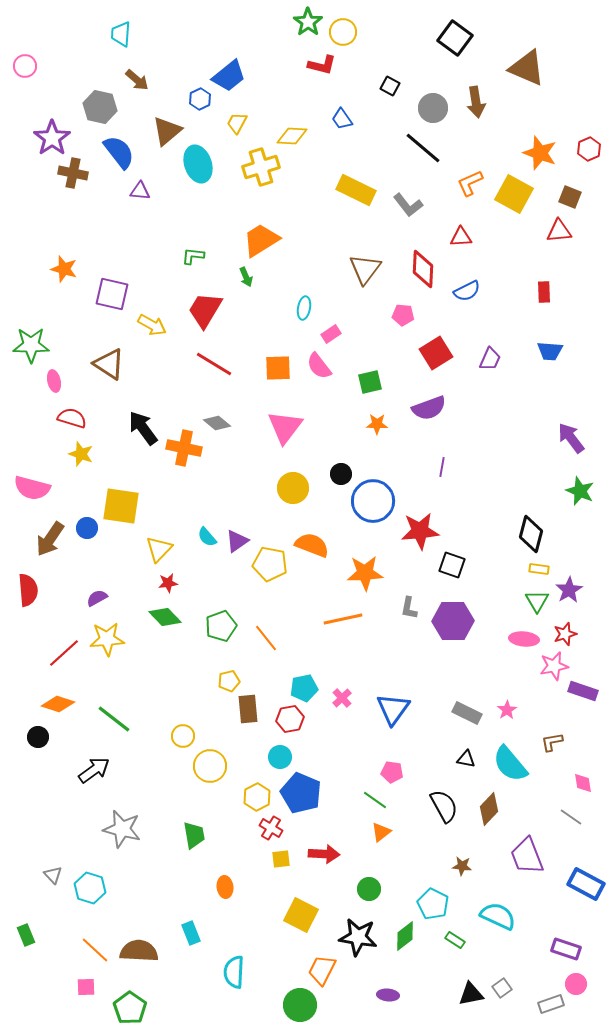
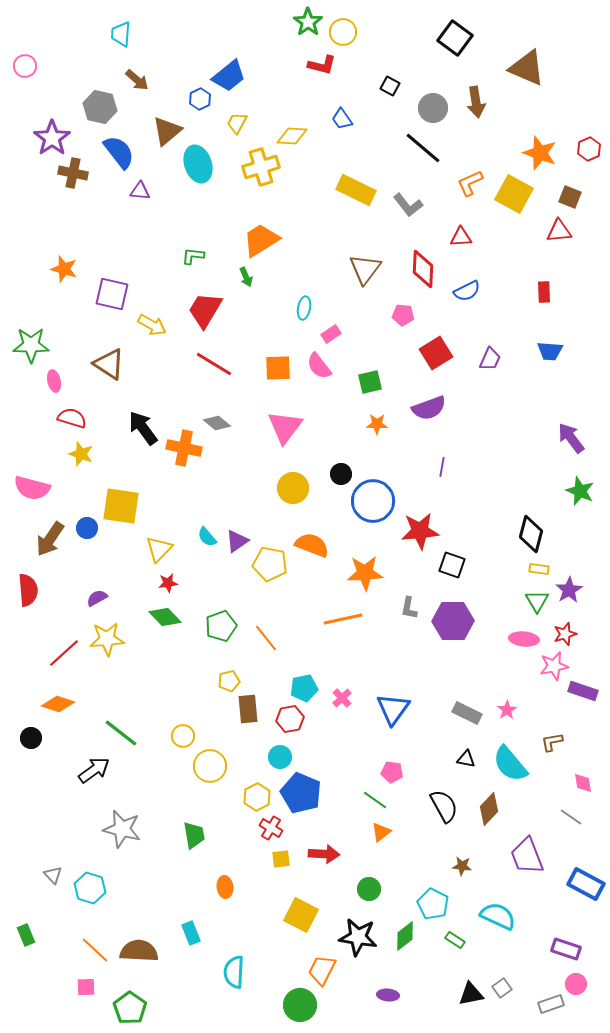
green line at (114, 719): moved 7 px right, 14 px down
black circle at (38, 737): moved 7 px left, 1 px down
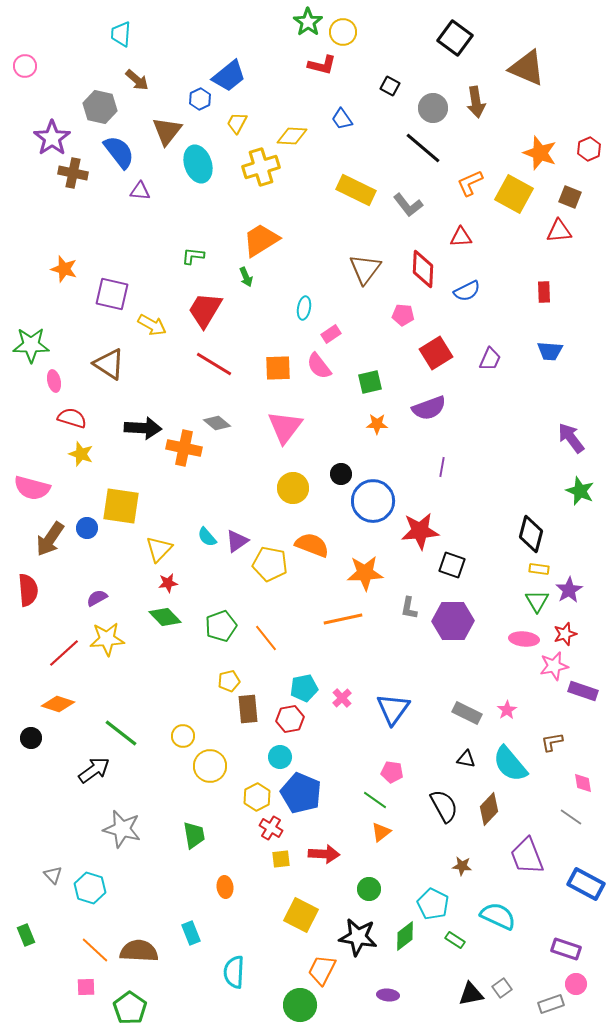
brown triangle at (167, 131): rotated 12 degrees counterclockwise
black arrow at (143, 428): rotated 129 degrees clockwise
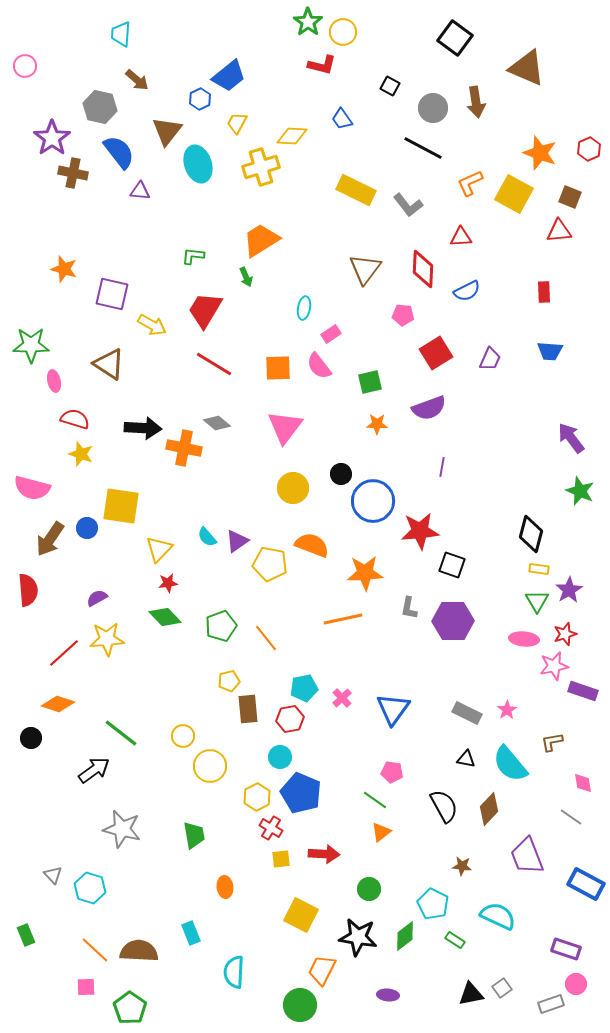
black line at (423, 148): rotated 12 degrees counterclockwise
red semicircle at (72, 418): moved 3 px right, 1 px down
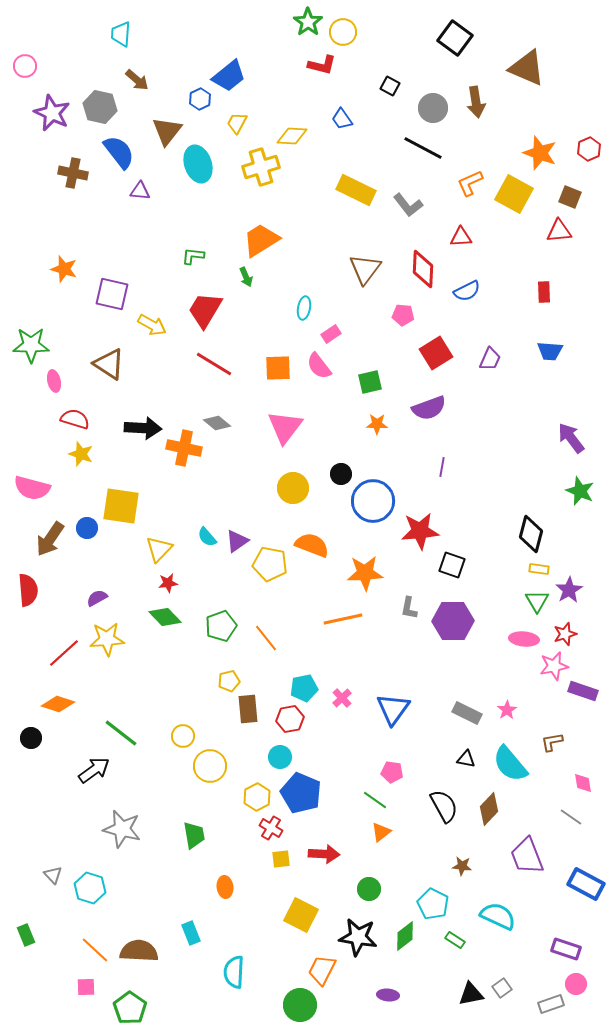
purple star at (52, 138): moved 25 px up; rotated 12 degrees counterclockwise
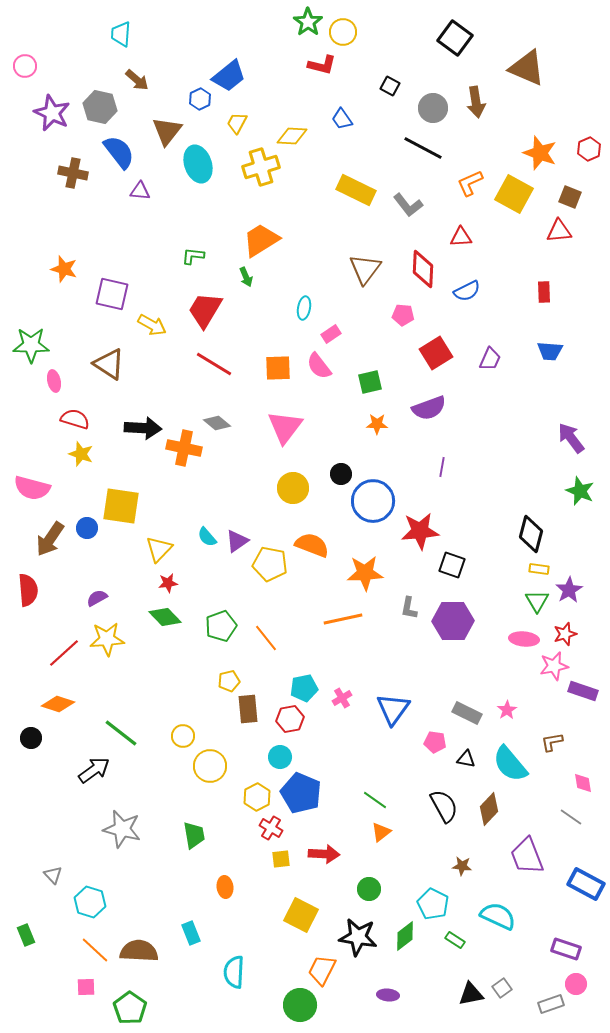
pink cross at (342, 698): rotated 12 degrees clockwise
pink pentagon at (392, 772): moved 43 px right, 30 px up
cyan hexagon at (90, 888): moved 14 px down
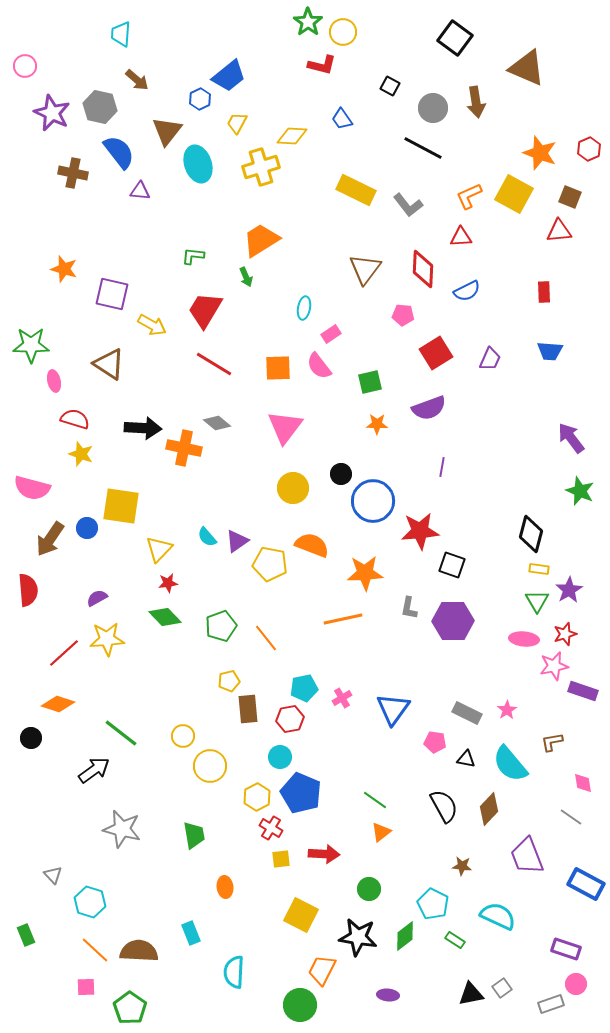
orange L-shape at (470, 183): moved 1 px left, 13 px down
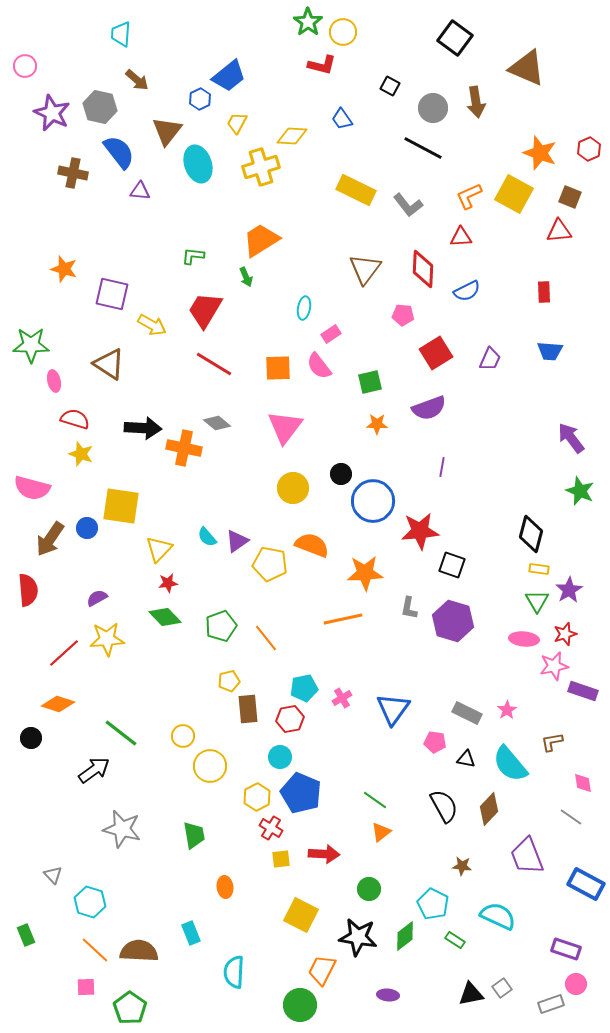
purple hexagon at (453, 621): rotated 18 degrees clockwise
